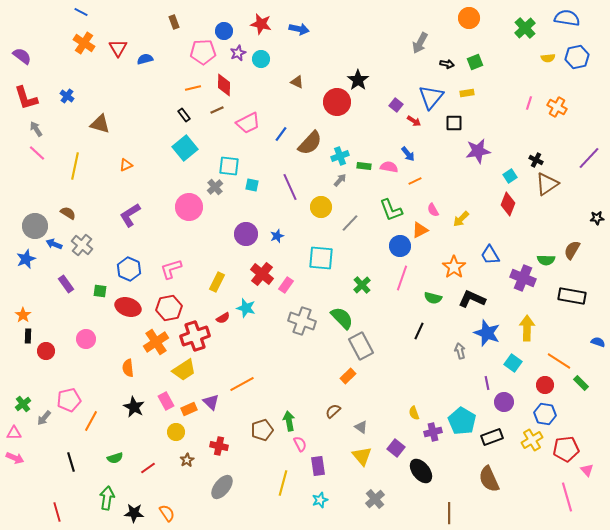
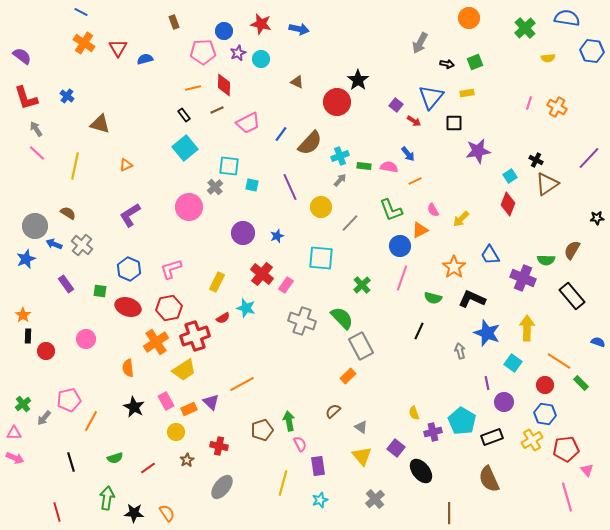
blue hexagon at (577, 57): moved 15 px right, 6 px up; rotated 20 degrees clockwise
purple circle at (246, 234): moved 3 px left, 1 px up
black rectangle at (572, 296): rotated 40 degrees clockwise
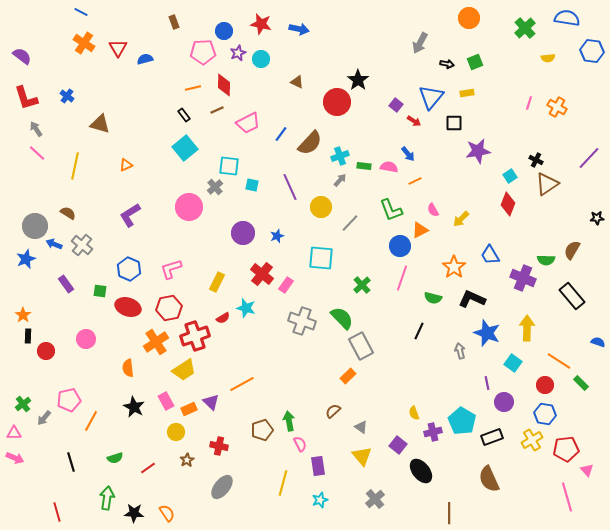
purple square at (396, 448): moved 2 px right, 3 px up
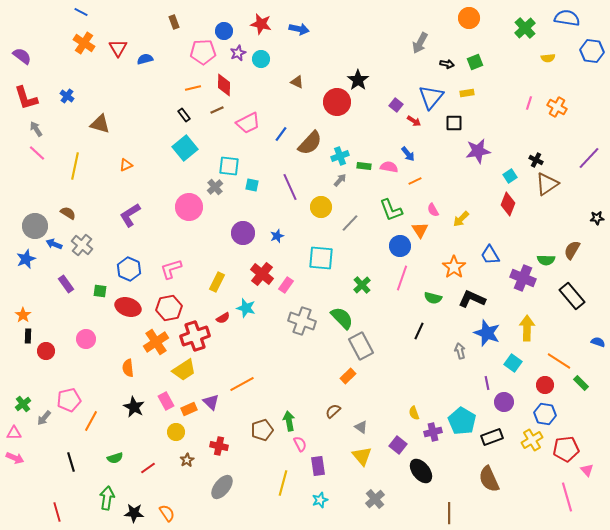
orange triangle at (420, 230): rotated 36 degrees counterclockwise
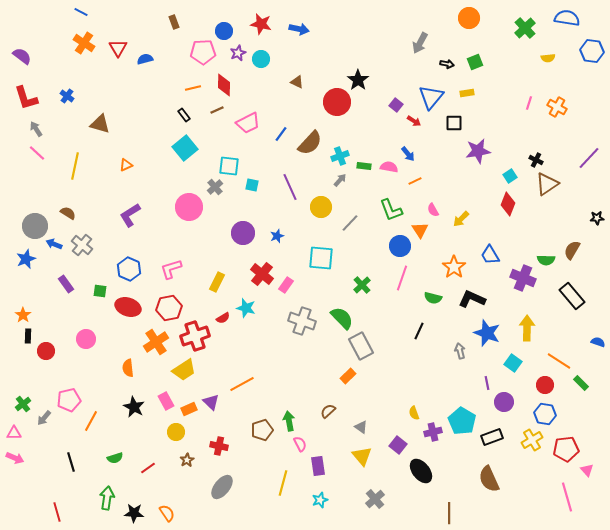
brown semicircle at (333, 411): moved 5 px left
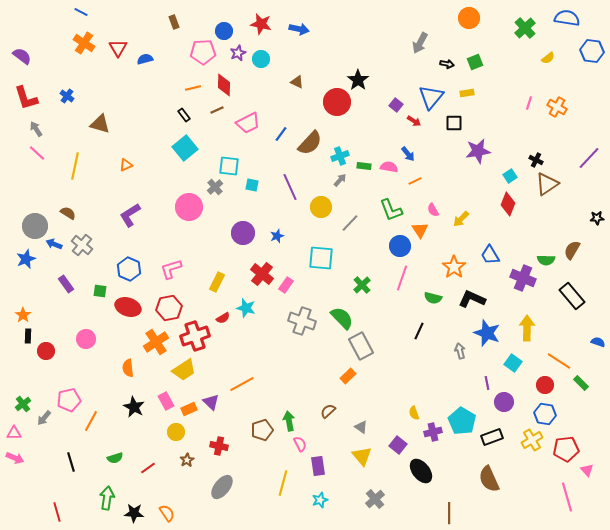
yellow semicircle at (548, 58): rotated 32 degrees counterclockwise
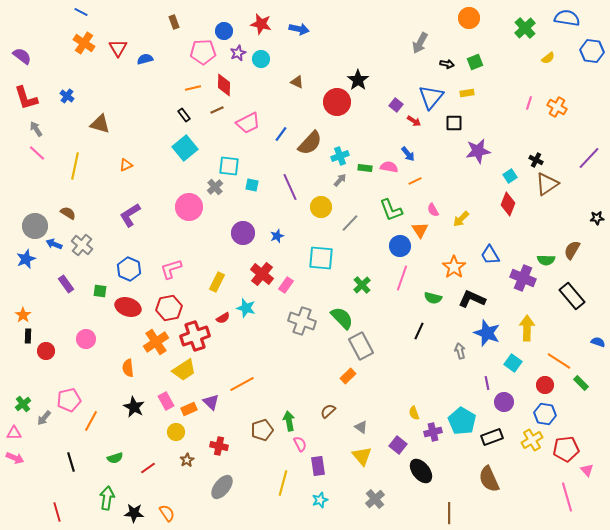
green rectangle at (364, 166): moved 1 px right, 2 px down
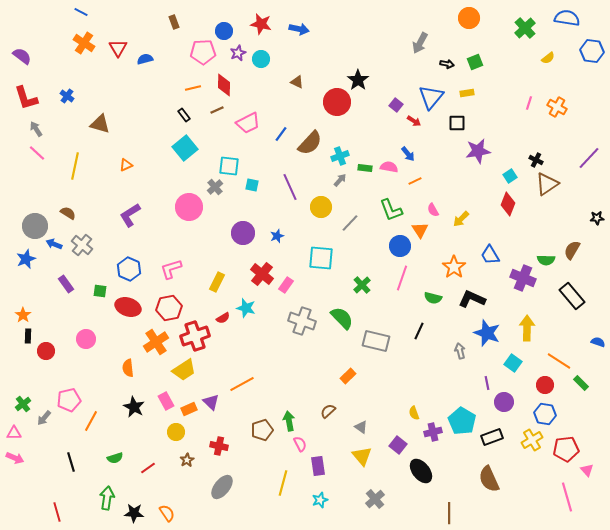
black square at (454, 123): moved 3 px right
gray rectangle at (361, 346): moved 15 px right, 5 px up; rotated 48 degrees counterclockwise
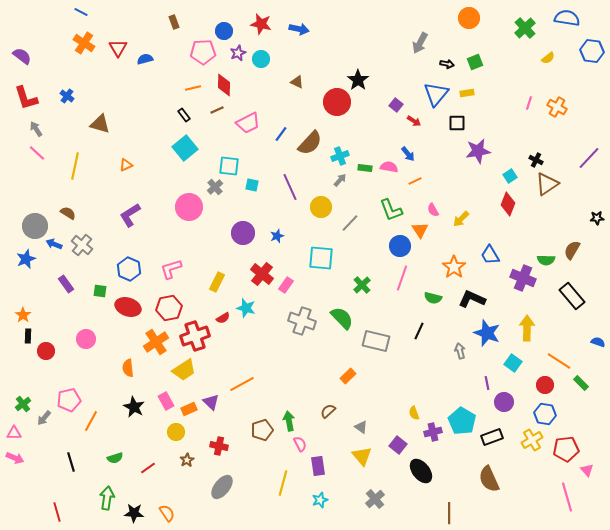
blue triangle at (431, 97): moved 5 px right, 3 px up
